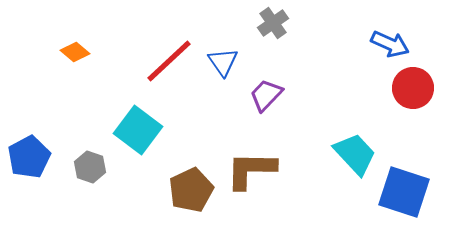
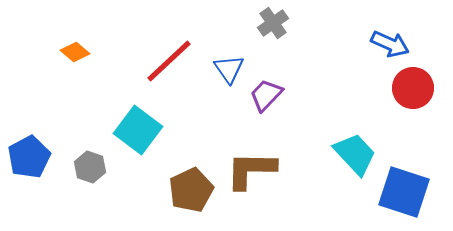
blue triangle: moved 6 px right, 7 px down
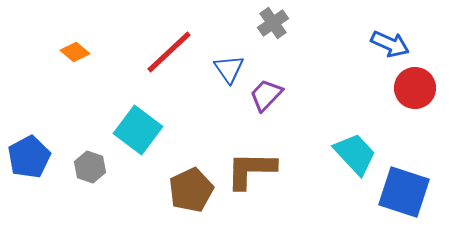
red line: moved 9 px up
red circle: moved 2 px right
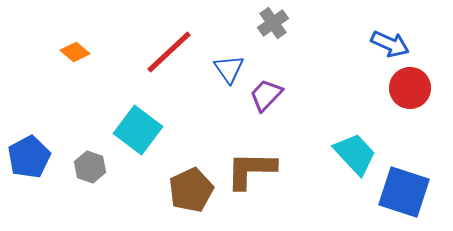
red circle: moved 5 px left
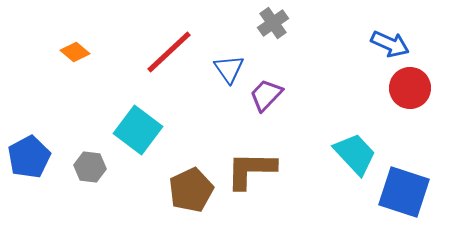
gray hexagon: rotated 12 degrees counterclockwise
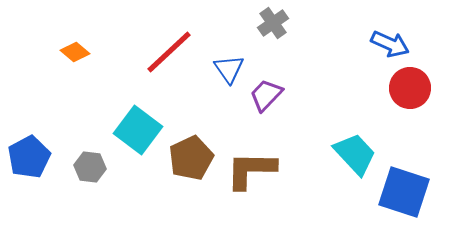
brown pentagon: moved 32 px up
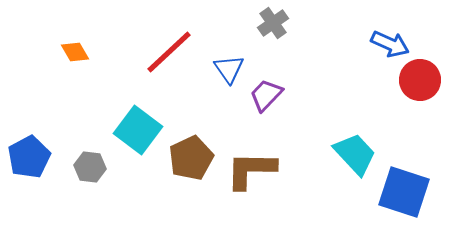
orange diamond: rotated 20 degrees clockwise
red circle: moved 10 px right, 8 px up
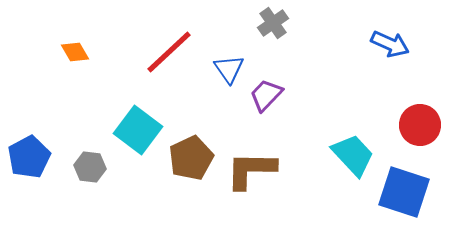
red circle: moved 45 px down
cyan trapezoid: moved 2 px left, 1 px down
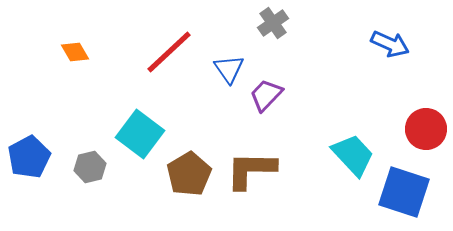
red circle: moved 6 px right, 4 px down
cyan square: moved 2 px right, 4 px down
brown pentagon: moved 2 px left, 16 px down; rotated 6 degrees counterclockwise
gray hexagon: rotated 20 degrees counterclockwise
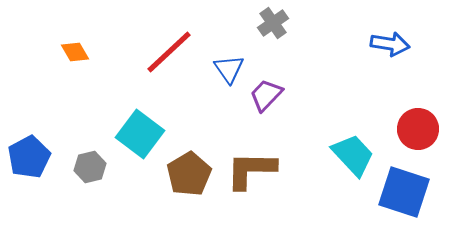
blue arrow: rotated 15 degrees counterclockwise
red circle: moved 8 px left
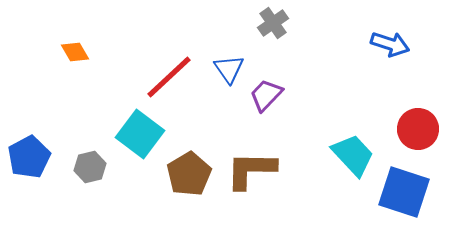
blue arrow: rotated 9 degrees clockwise
red line: moved 25 px down
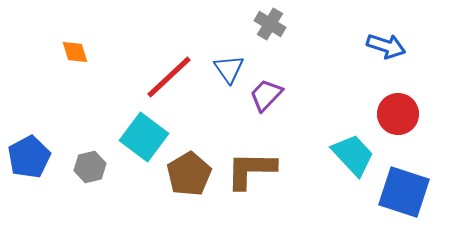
gray cross: moved 3 px left, 1 px down; rotated 24 degrees counterclockwise
blue arrow: moved 4 px left, 2 px down
orange diamond: rotated 12 degrees clockwise
red circle: moved 20 px left, 15 px up
cyan square: moved 4 px right, 3 px down
